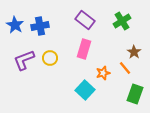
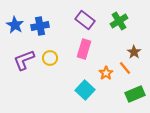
green cross: moved 3 px left
orange star: moved 3 px right; rotated 16 degrees counterclockwise
green rectangle: rotated 48 degrees clockwise
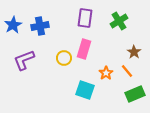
purple rectangle: moved 2 px up; rotated 60 degrees clockwise
blue star: moved 2 px left; rotated 12 degrees clockwise
yellow circle: moved 14 px right
orange line: moved 2 px right, 3 px down
cyan square: rotated 24 degrees counterclockwise
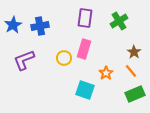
orange line: moved 4 px right
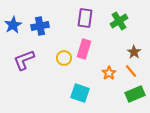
orange star: moved 3 px right
cyan square: moved 5 px left, 3 px down
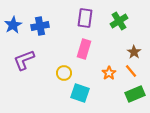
yellow circle: moved 15 px down
